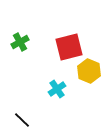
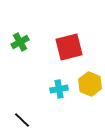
yellow hexagon: moved 1 px right, 13 px down
cyan cross: moved 2 px right; rotated 24 degrees clockwise
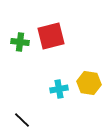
green cross: rotated 36 degrees clockwise
red square: moved 18 px left, 11 px up
yellow hexagon: moved 1 px left, 1 px up; rotated 15 degrees counterclockwise
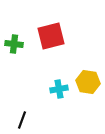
green cross: moved 6 px left, 2 px down
yellow hexagon: moved 1 px left, 1 px up
black line: rotated 66 degrees clockwise
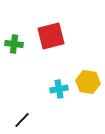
black line: rotated 24 degrees clockwise
